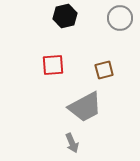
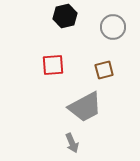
gray circle: moved 7 px left, 9 px down
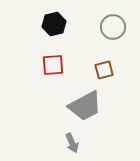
black hexagon: moved 11 px left, 8 px down
gray trapezoid: moved 1 px up
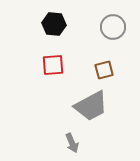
black hexagon: rotated 20 degrees clockwise
gray trapezoid: moved 6 px right
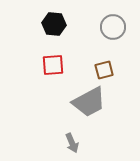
gray trapezoid: moved 2 px left, 4 px up
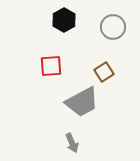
black hexagon: moved 10 px right, 4 px up; rotated 25 degrees clockwise
red square: moved 2 px left, 1 px down
brown square: moved 2 px down; rotated 18 degrees counterclockwise
gray trapezoid: moved 7 px left
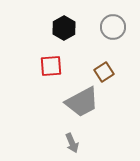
black hexagon: moved 8 px down
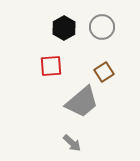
gray circle: moved 11 px left
gray trapezoid: rotated 12 degrees counterclockwise
gray arrow: rotated 24 degrees counterclockwise
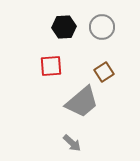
black hexagon: moved 1 px up; rotated 25 degrees clockwise
